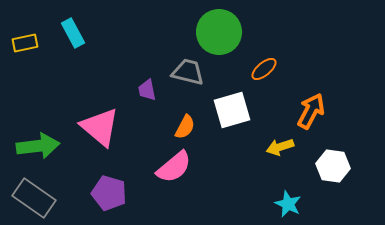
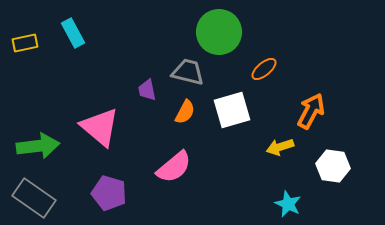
orange semicircle: moved 15 px up
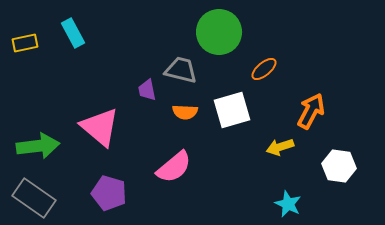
gray trapezoid: moved 7 px left, 2 px up
orange semicircle: rotated 65 degrees clockwise
white hexagon: moved 6 px right
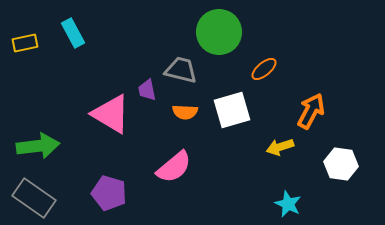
pink triangle: moved 11 px right, 13 px up; rotated 9 degrees counterclockwise
white hexagon: moved 2 px right, 2 px up
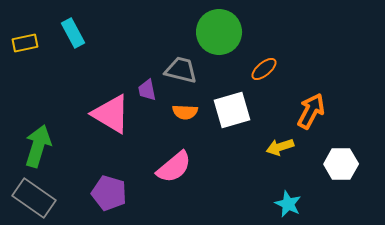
green arrow: rotated 66 degrees counterclockwise
white hexagon: rotated 8 degrees counterclockwise
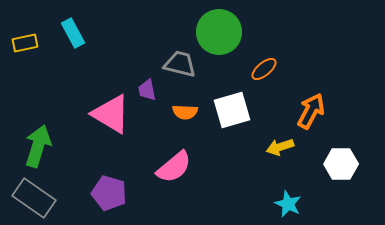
gray trapezoid: moved 1 px left, 6 px up
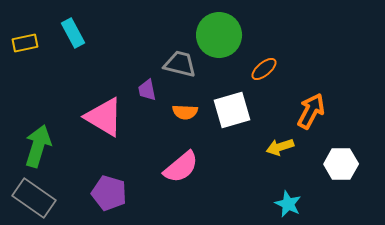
green circle: moved 3 px down
pink triangle: moved 7 px left, 3 px down
pink semicircle: moved 7 px right
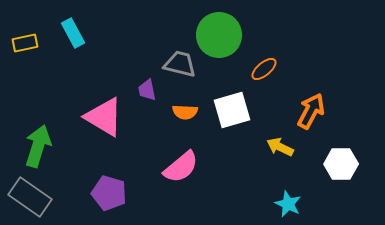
yellow arrow: rotated 44 degrees clockwise
gray rectangle: moved 4 px left, 1 px up
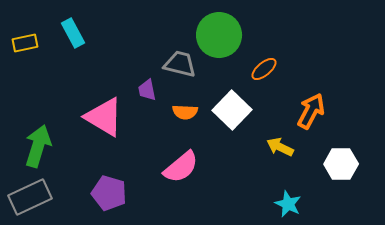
white square: rotated 30 degrees counterclockwise
gray rectangle: rotated 60 degrees counterclockwise
